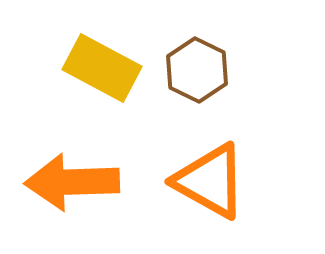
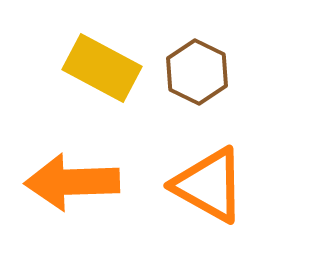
brown hexagon: moved 2 px down
orange triangle: moved 1 px left, 4 px down
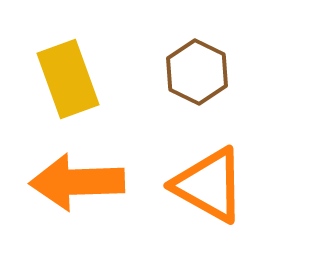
yellow rectangle: moved 34 px left, 11 px down; rotated 42 degrees clockwise
orange arrow: moved 5 px right
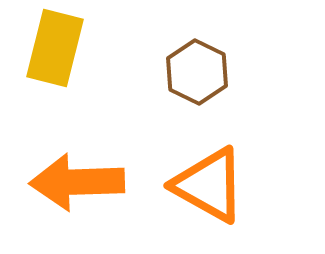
yellow rectangle: moved 13 px left, 31 px up; rotated 34 degrees clockwise
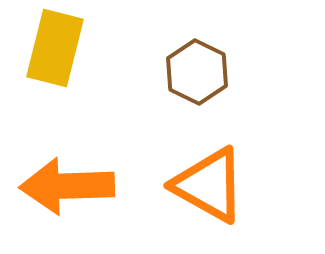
orange arrow: moved 10 px left, 4 px down
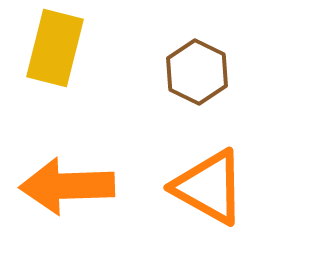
orange triangle: moved 2 px down
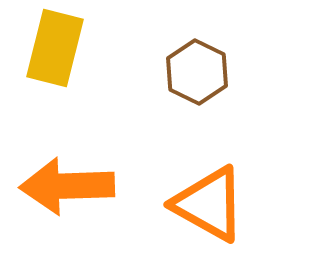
orange triangle: moved 17 px down
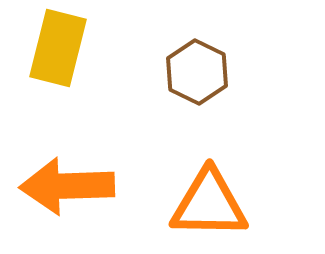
yellow rectangle: moved 3 px right
orange triangle: rotated 28 degrees counterclockwise
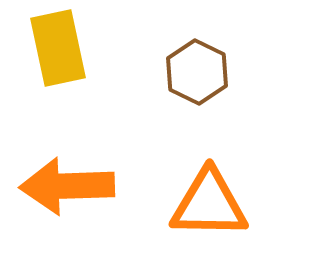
yellow rectangle: rotated 26 degrees counterclockwise
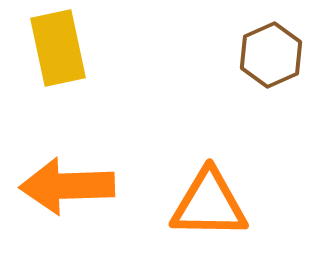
brown hexagon: moved 74 px right, 17 px up; rotated 10 degrees clockwise
